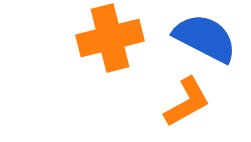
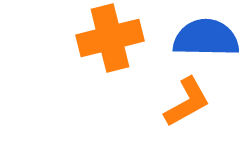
blue semicircle: moved 1 px right; rotated 26 degrees counterclockwise
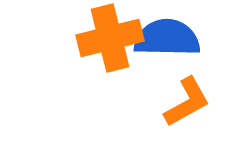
blue semicircle: moved 39 px left
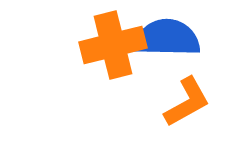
orange cross: moved 3 px right, 7 px down
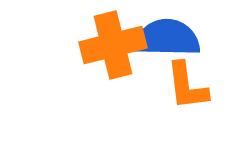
orange L-shape: moved 16 px up; rotated 112 degrees clockwise
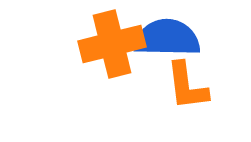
orange cross: moved 1 px left, 1 px up
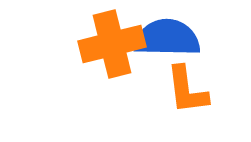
orange L-shape: moved 4 px down
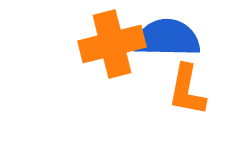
orange L-shape: rotated 18 degrees clockwise
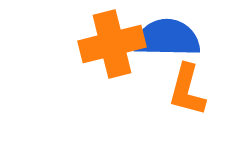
orange L-shape: rotated 4 degrees clockwise
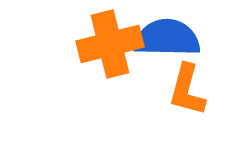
orange cross: moved 2 px left
